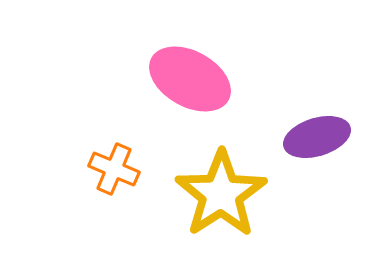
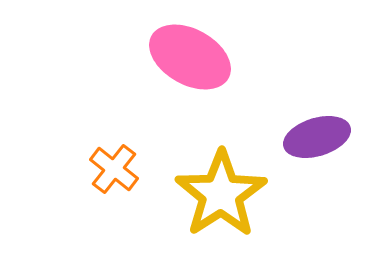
pink ellipse: moved 22 px up
orange cross: rotated 15 degrees clockwise
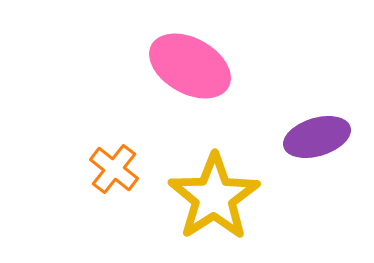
pink ellipse: moved 9 px down
yellow star: moved 7 px left, 3 px down
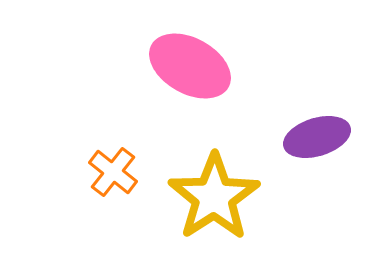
orange cross: moved 1 px left, 3 px down
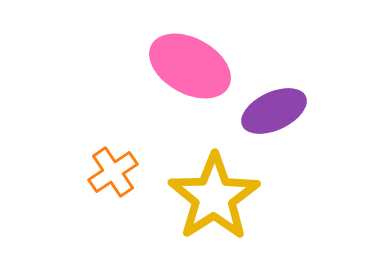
purple ellipse: moved 43 px left, 26 px up; rotated 8 degrees counterclockwise
orange cross: rotated 18 degrees clockwise
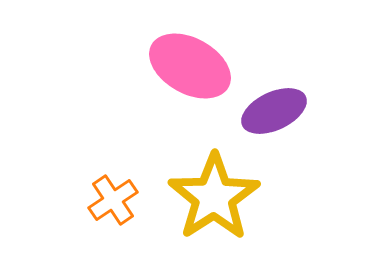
orange cross: moved 28 px down
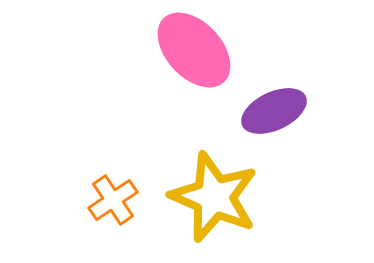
pink ellipse: moved 4 px right, 16 px up; rotated 18 degrees clockwise
yellow star: rotated 16 degrees counterclockwise
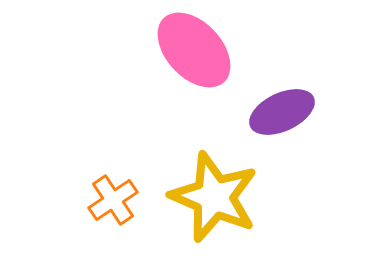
purple ellipse: moved 8 px right, 1 px down
